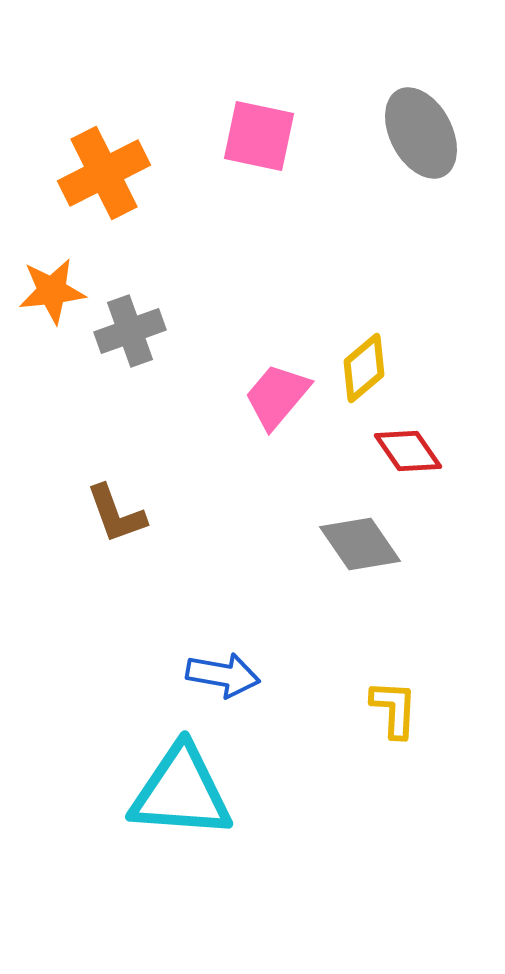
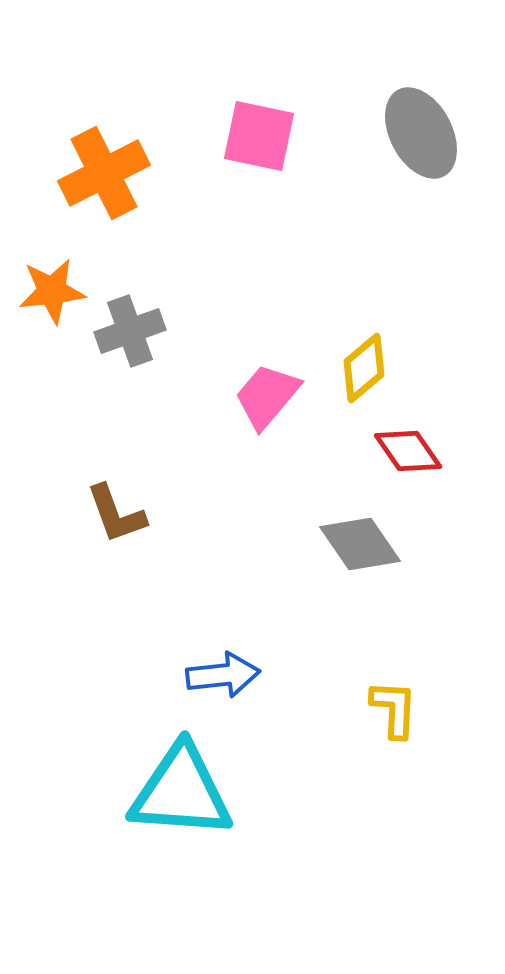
pink trapezoid: moved 10 px left
blue arrow: rotated 16 degrees counterclockwise
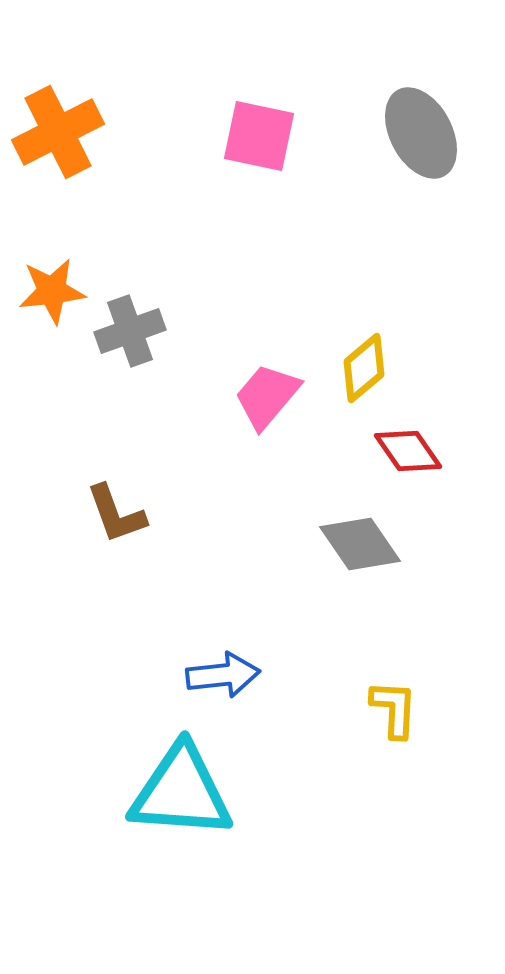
orange cross: moved 46 px left, 41 px up
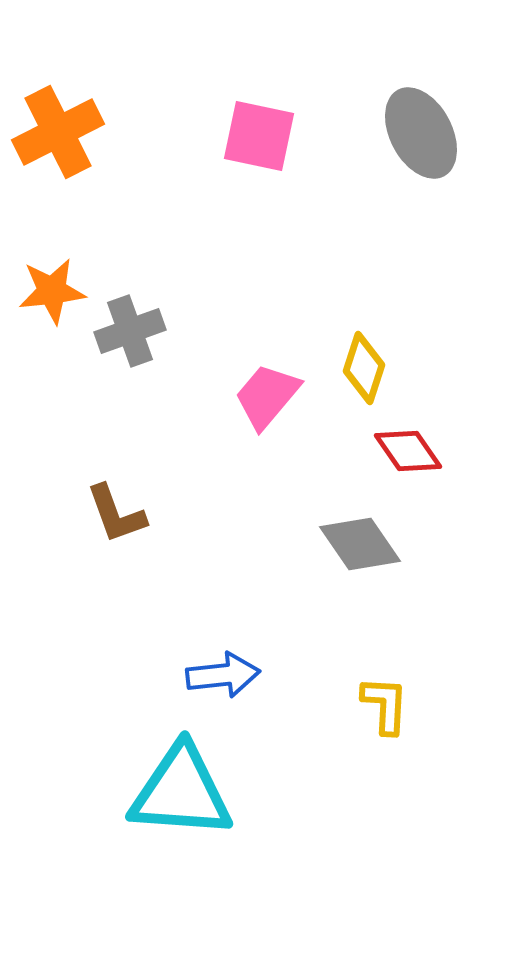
yellow diamond: rotated 32 degrees counterclockwise
yellow L-shape: moved 9 px left, 4 px up
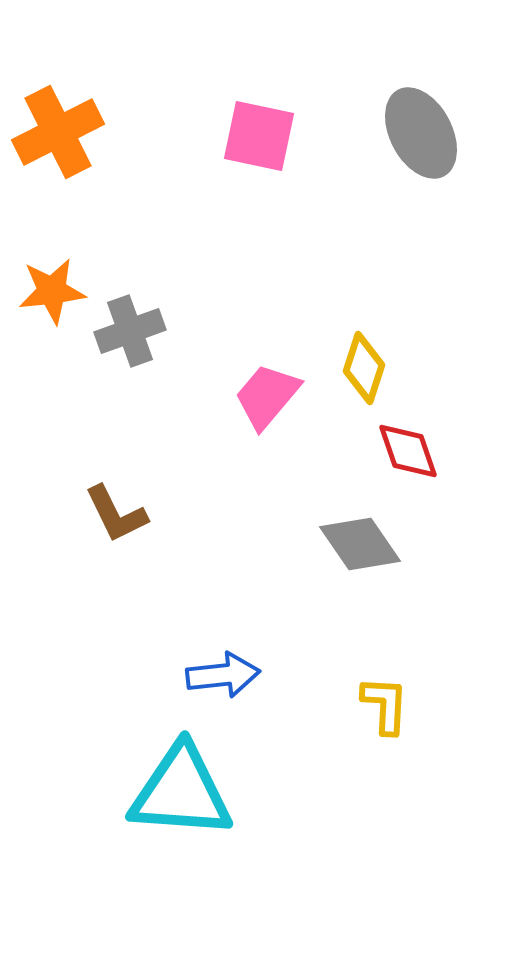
red diamond: rotated 16 degrees clockwise
brown L-shape: rotated 6 degrees counterclockwise
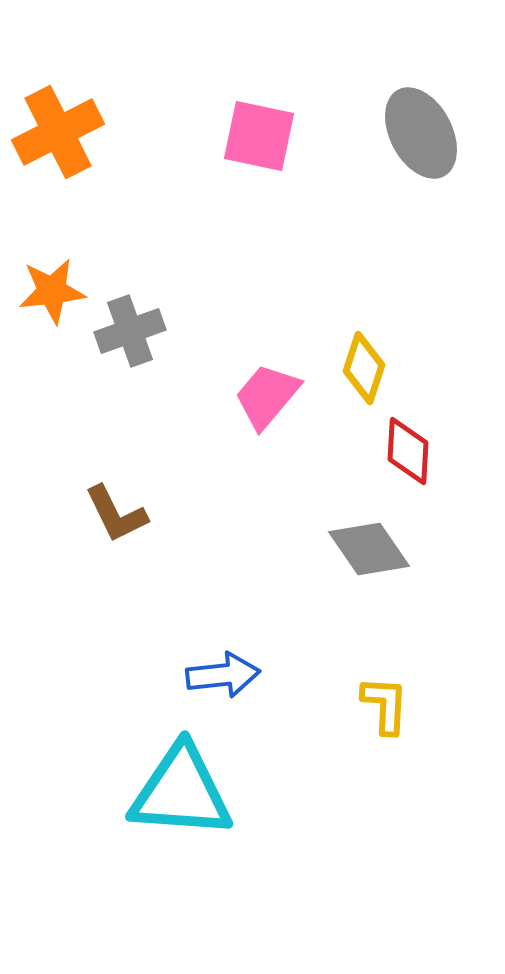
red diamond: rotated 22 degrees clockwise
gray diamond: moved 9 px right, 5 px down
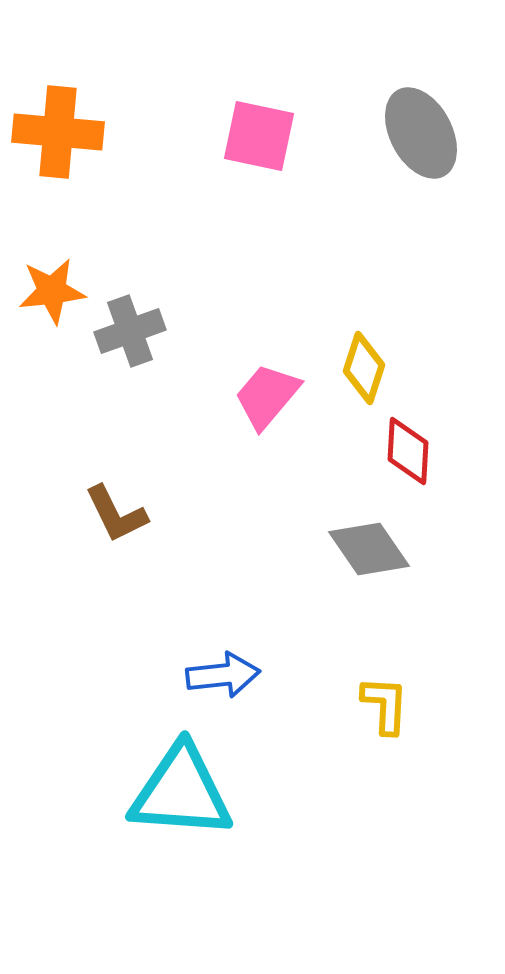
orange cross: rotated 32 degrees clockwise
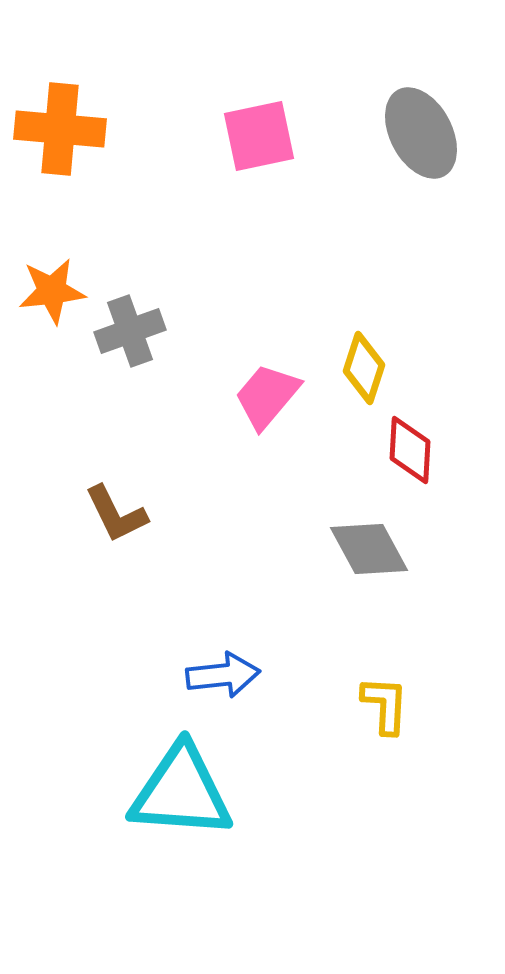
orange cross: moved 2 px right, 3 px up
pink square: rotated 24 degrees counterclockwise
red diamond: moved 2 px right, 1 px up
gray diamond: rotated 6 degrees clockwise
